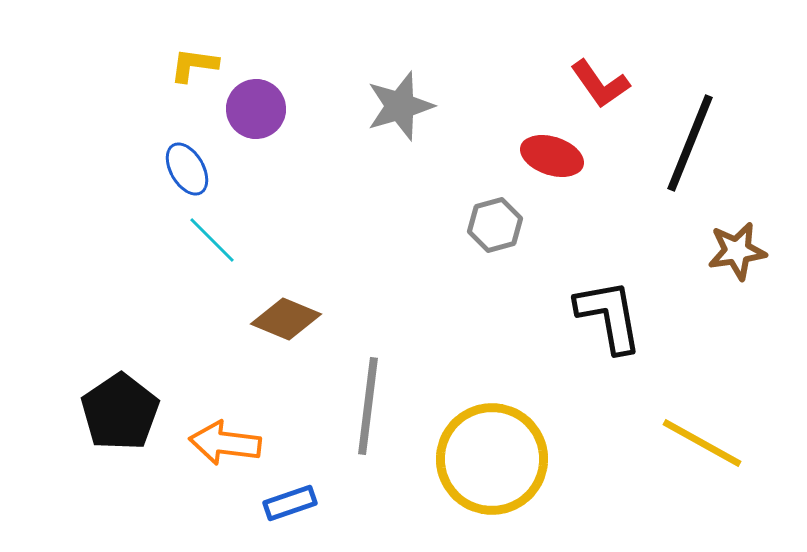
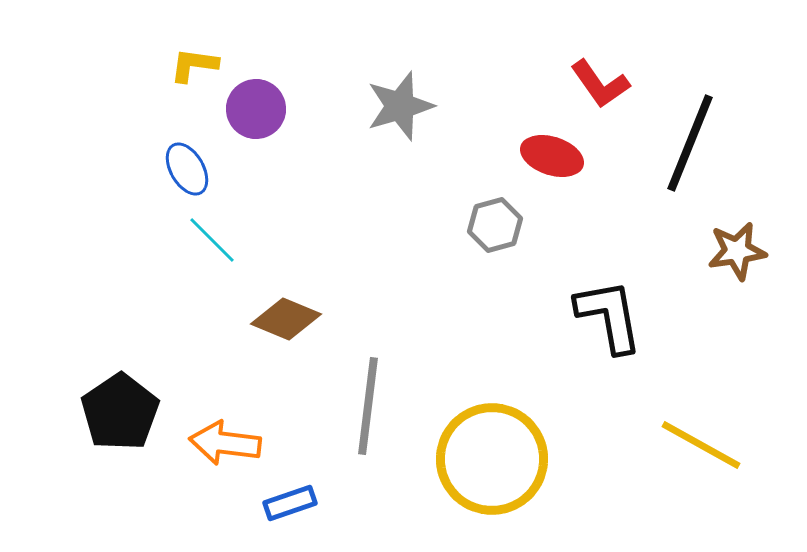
yellow line: moved 1 px left, 2 px down
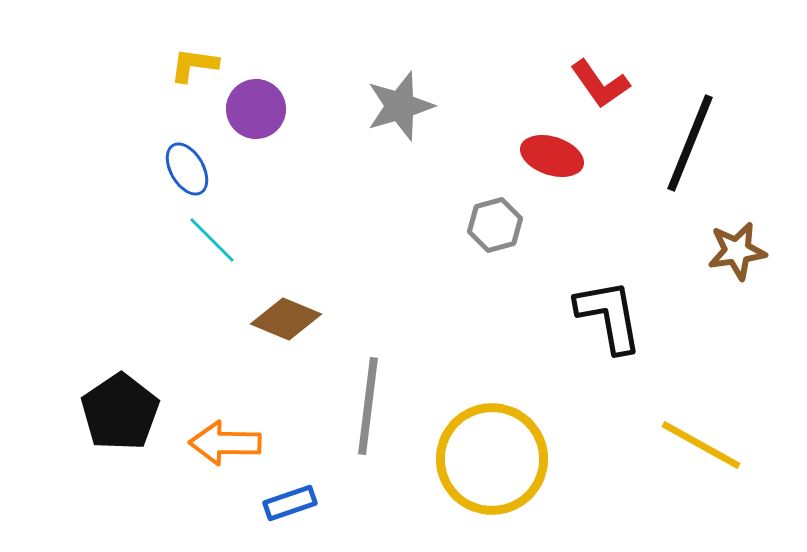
orange arrow: rotated 6 degrees counterclockwise
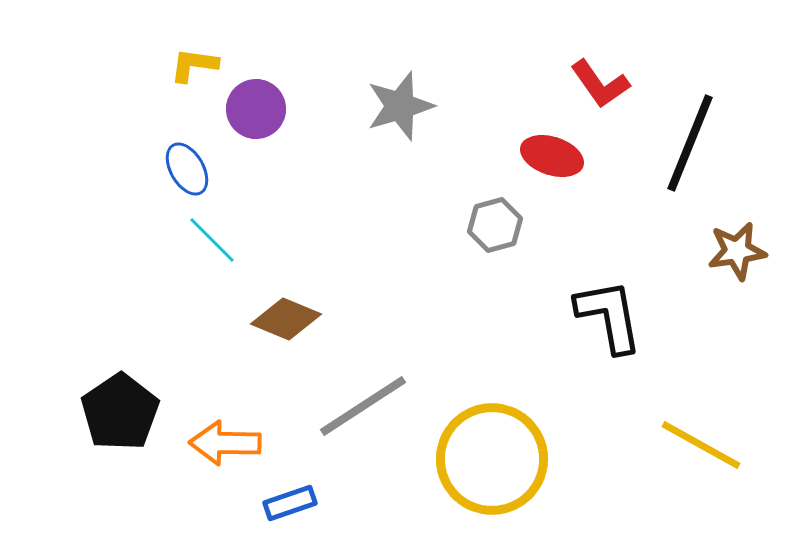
gray line: moved 5 px left; rotated 50 degrees clockwise
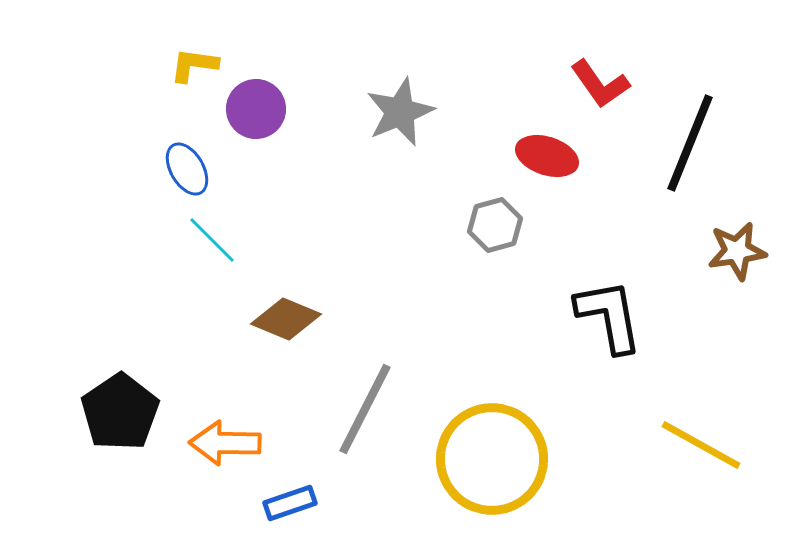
gray star: moved 6 px down; rotated 6 degrees counterclockwise
red ellipse: moved 5 px left
gray line: moved 2 px right, 3 px down; rotated 30 degrees counterclockwise
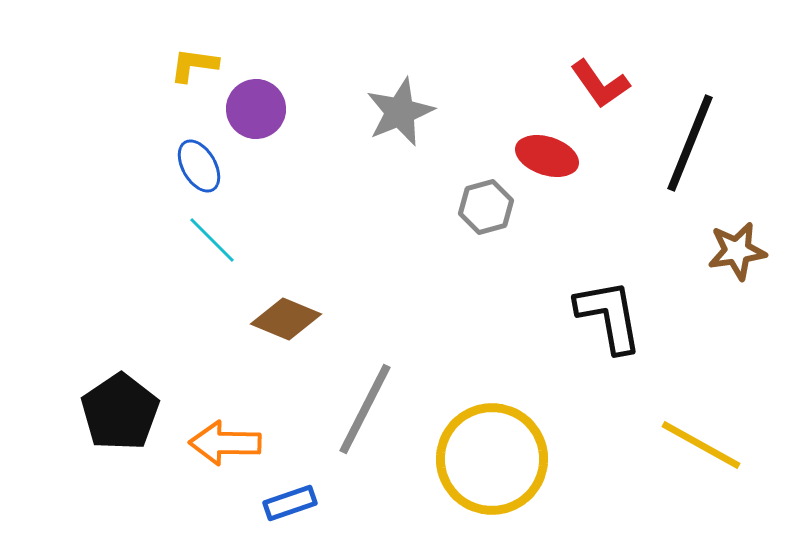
blue ellipse: moved 12 px right, 3 px up
gray hexagon: moved 9 px left, 18 px up
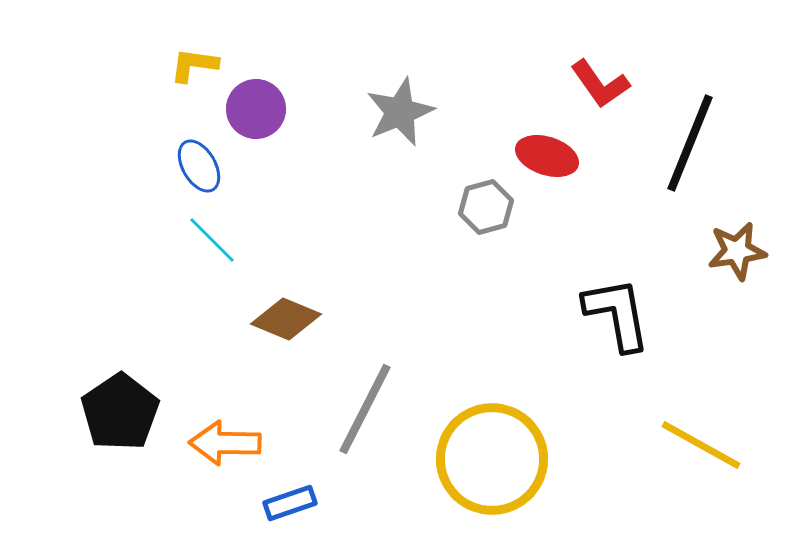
black L-shape: moved 8 px right, 2 px up
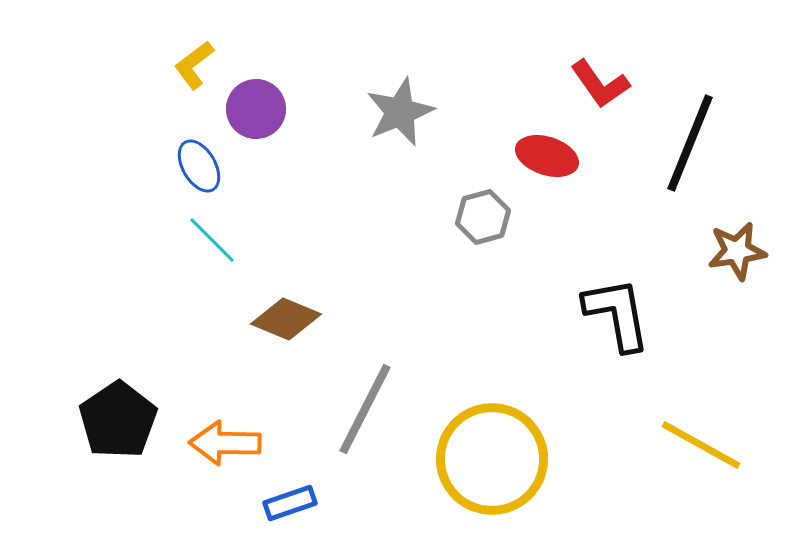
yellow L-shape: rotated 45 degrees counterclockwise
gray hexagon: moved 3 px left, 10 px down
black pentagon: moved 2 px left, 8 px down
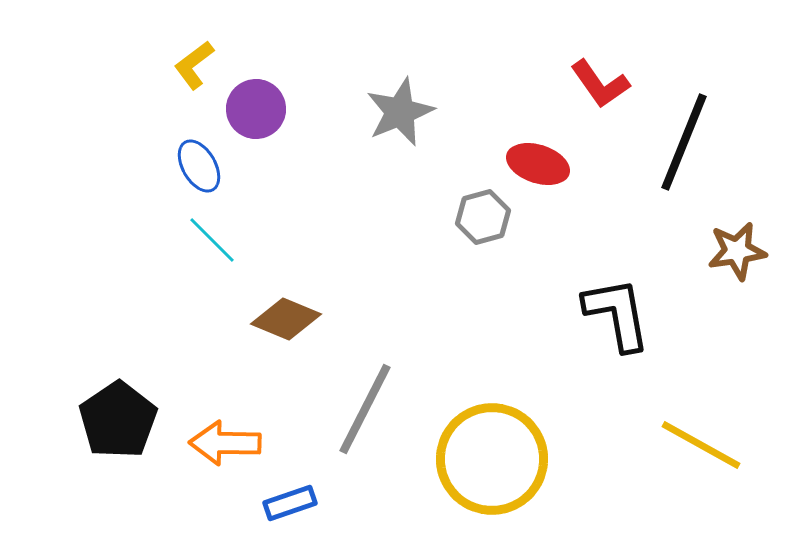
black line: moved 6 px left, 1 px up
red ellipse: moved 9 px left, 8 px down
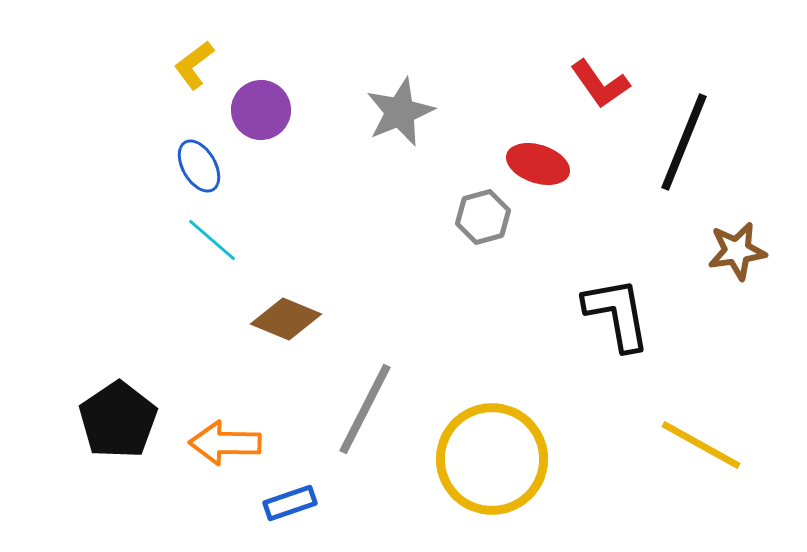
purple circle: moved 5 px right, 1 px down
cyan line: rotated 4 degrees counterclockwise
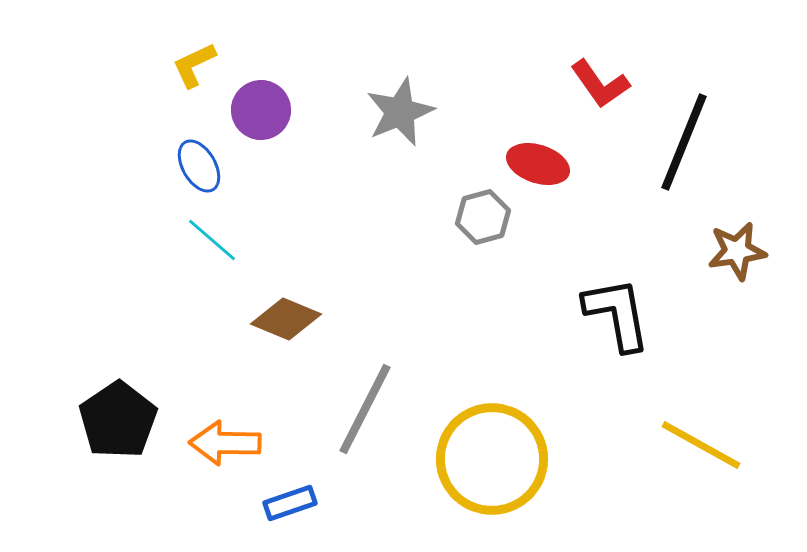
yellow L-shape: rotated 12 degrees clockwise
